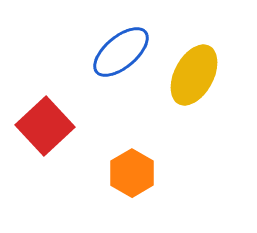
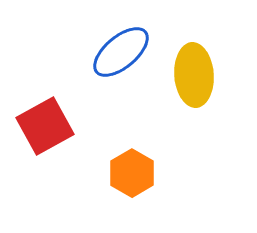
yellow ellipse: rotated 32 degrees counterclockwise
red square: rotated 14 degrees clockwise
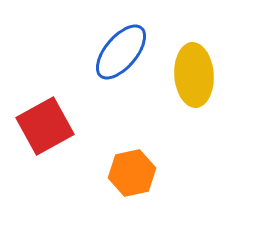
blue ellipse: rotated 10 degrees counterclockwise
orange hexagon: rotated 18 degrees clockwise
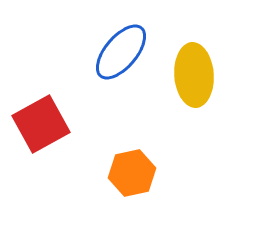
red square: moved 4 px left, 2 px up
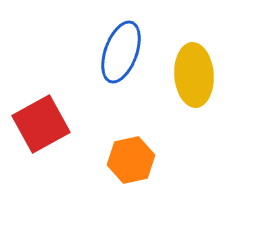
blue ellipse: rotated 20 degrees counterclockwise
orange hexagon: moved 1 px left, 13 px up
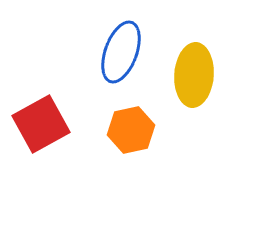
yellow ellipse: rotated 8 degrees clockwise
orange hexagon: moved 30 px up
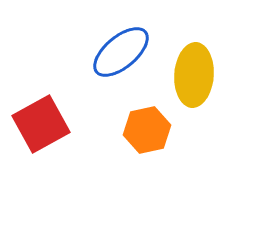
blue ellipse: rotated 30 degrees clockwise
orange hexagon: moved 16 px right
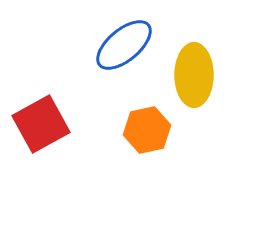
blue ellipse: moved 3 px right, 7 px up
yellow ellipse: rotated 4 degrees counterclockwise
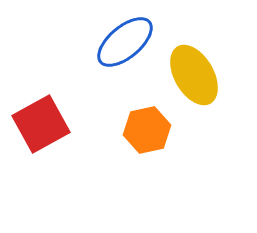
blue ellipse: moved 1 px right, 3 px up
yellow ellipse: rotated 30 degrees counterclockwise
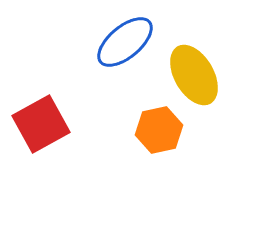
orange hexagon: moved 12 px right
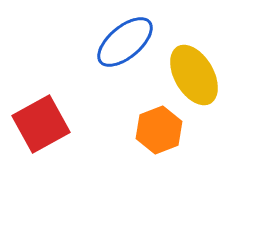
orange hexagon: rotated 9 degrees counterclockwise
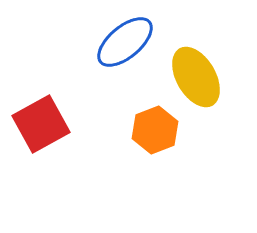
yellow ellipse: moved 2 px right, 2 px down
orange hexagon: moved 4 px left
